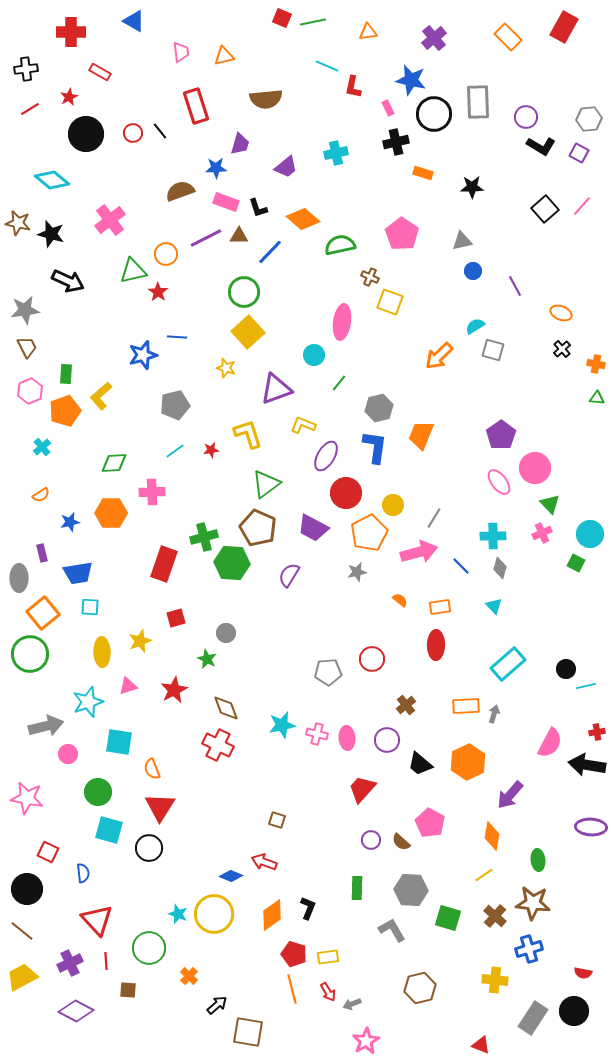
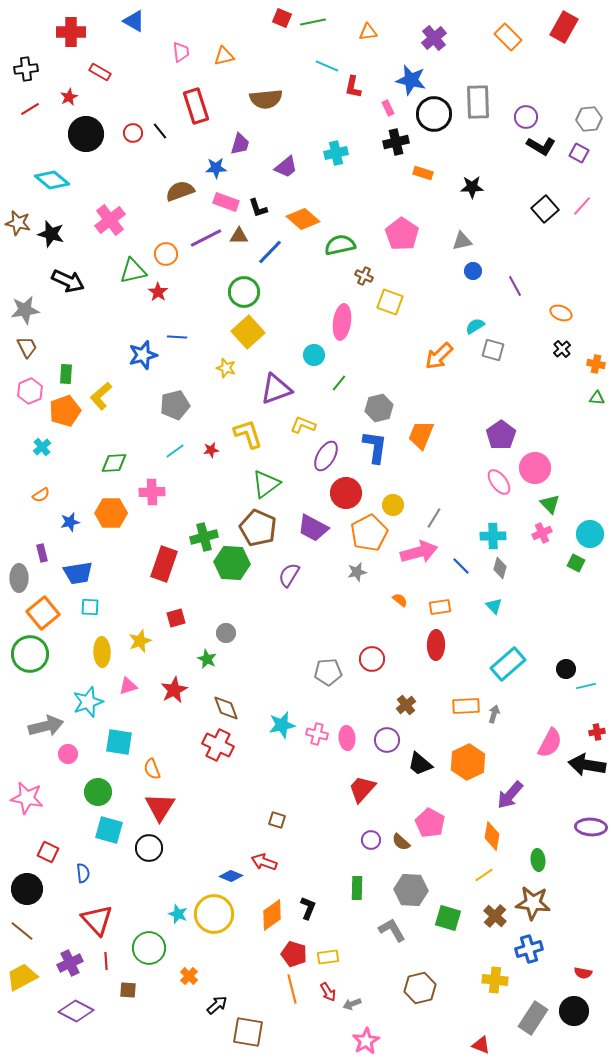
brown cross at (370, 277): moved 6 px left, 1 px up
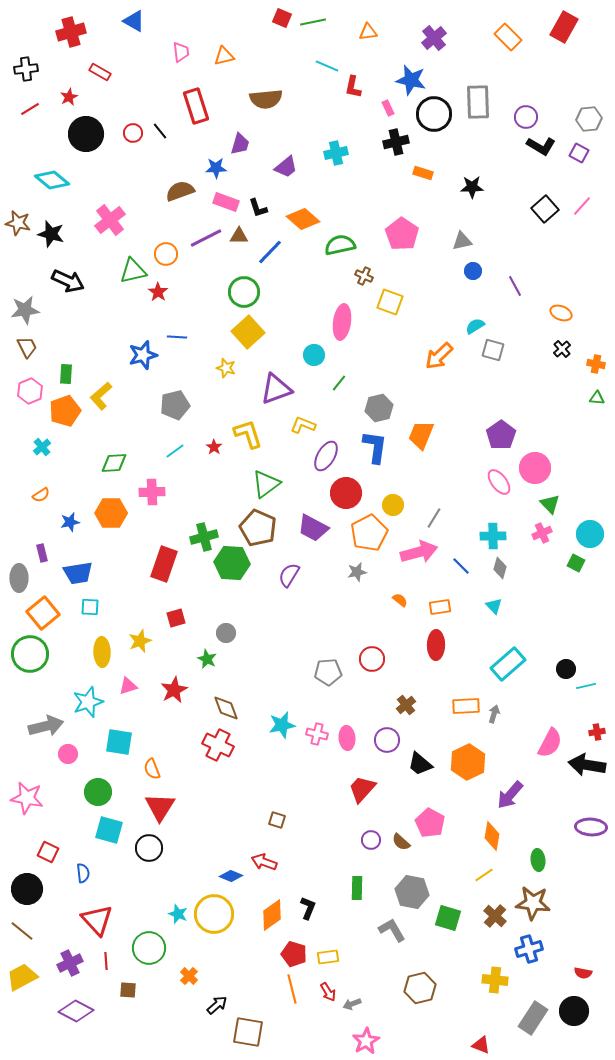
red cross at (71, 32): rotated 16 degrees counterclockwise
red star at (211, 450): moved 3 px right, 3 px up; rotated 28 degrees counterclockwise
gray hexagon at (411, 890): moved 1 px right, 2 px down; rotated 8 degrees clockwise
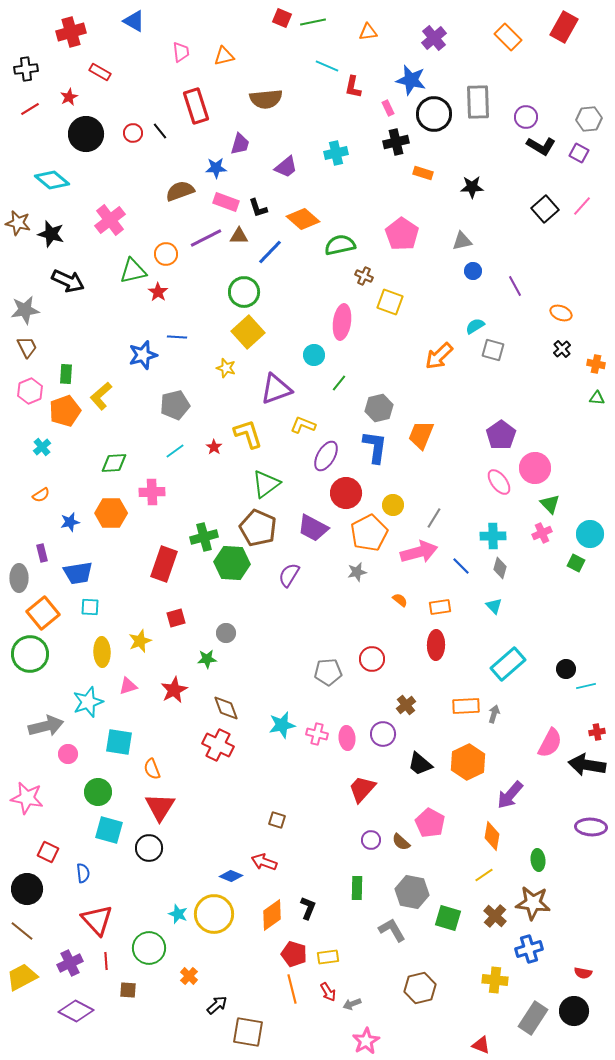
green star at (207, 659): rotated 30 degrees counterclockwise
purple circle at (387, 740): moved 4 px left, 6 px up
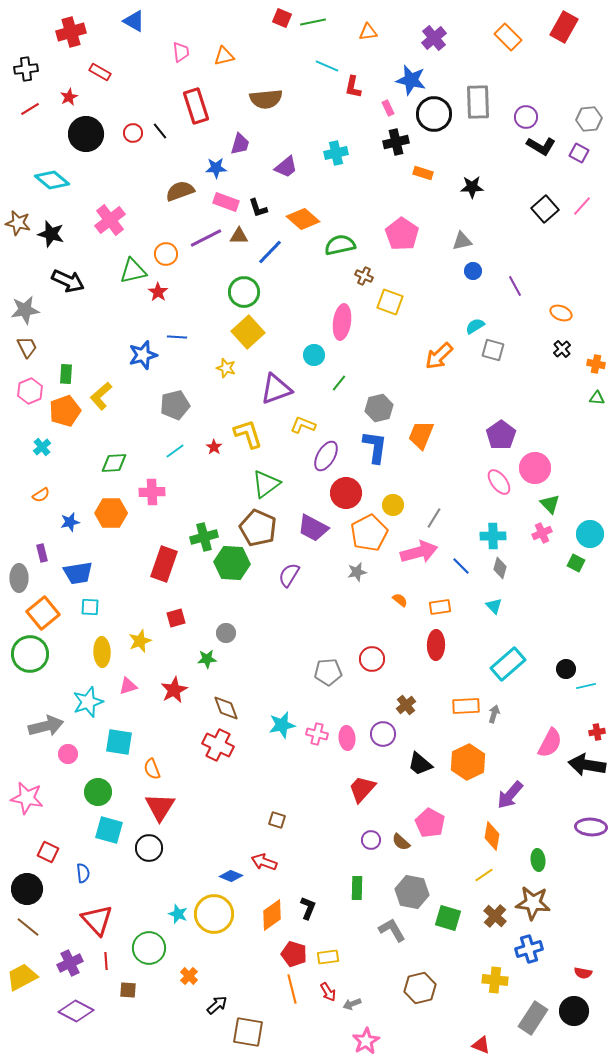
brown line at (22, 931): moved 6 px right, 4 px up
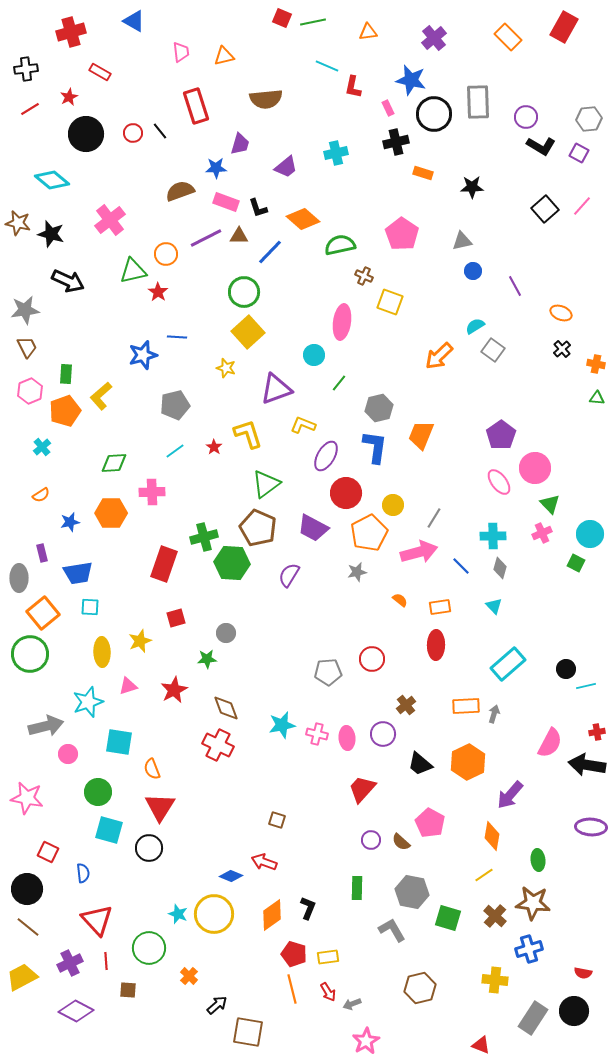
gray square at (493, 350): rotated 20 degrees clockwise
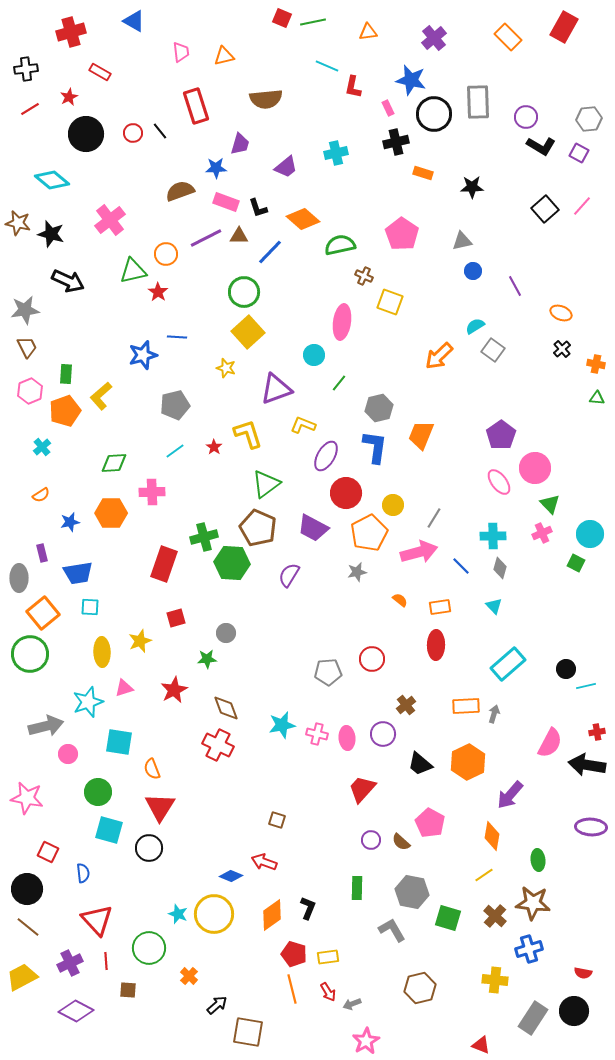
pink triangle at (128, 686): moved 4 px left, 2 px down
